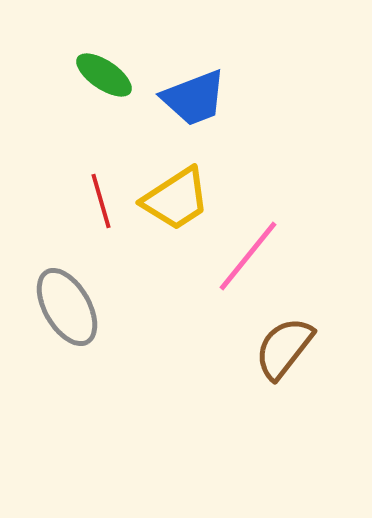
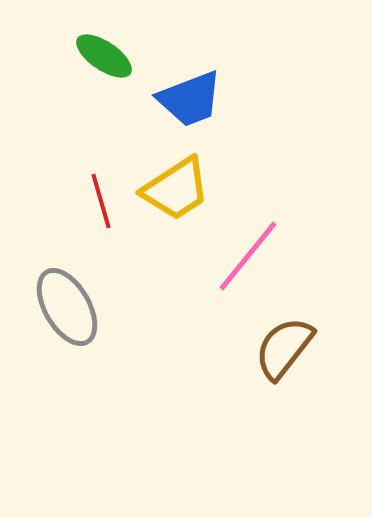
green ellipse: moved 19 px up
blue trapezoid: moved 4 px left, 1 px down
yellow trapezoid: moved 10 px up
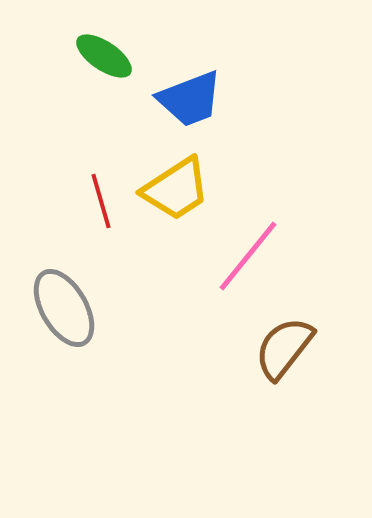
gray ellipse: moved 3 px left, 1 px down
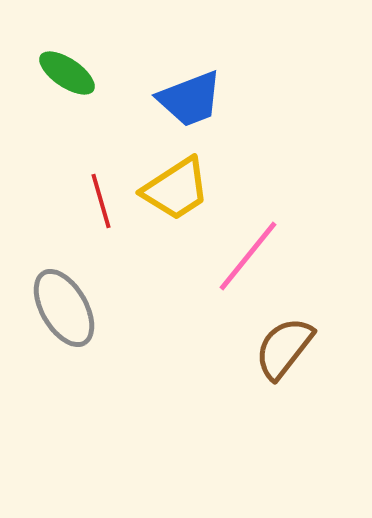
green ellipse: moved 37 px left, 17 px down
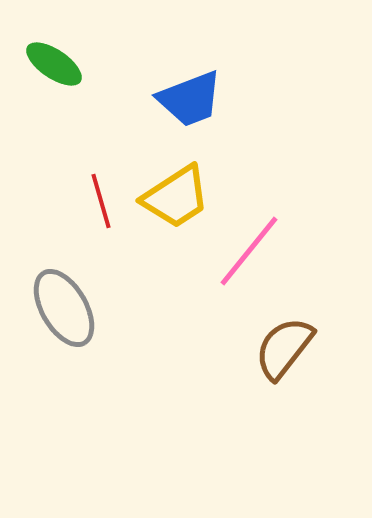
green ellipse: moved 13 px left, 9 px up
yellow trapezoid: moved 8 px down
pink line: moved 1 px right, 5 px up
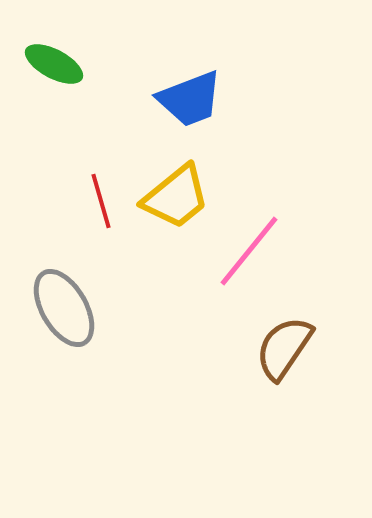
green ellipse: rotated 6 degrees counterclockwise
yellow trapezoid: rotated 6 degrees counterclockwise
brown semicircle: rotated 4 degrees counterclockwise
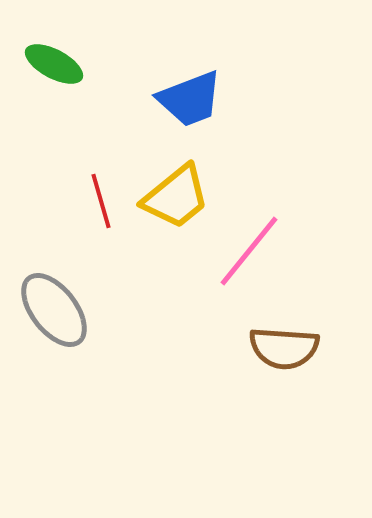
gray ellipse: moved 10 px left, 2 px down; rotated 8 degrees counterclockwise
brown semicircle: rotated 120 degrees counterclockwise
